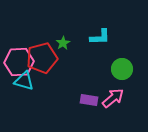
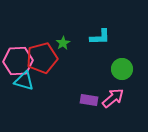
pink hexagon: moved 1 px left, 1 px up
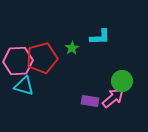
green star: moved 9 px right, 5 px down
green circle: moved 12 px down
cyan triangle: moved 5 px down
purple rectangle: moved 1 px right, 1 px down
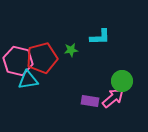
green star: moved 1 px left, 2 px down; rotated 24 degrees clockwise
pink hexagon: rotated 16 degrees clockwise
cyan triangle: moved 4 px right, 6 px up; rotated 25 degrees counterclockwise
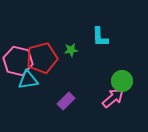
cyan L-shape: rotated 90 degrees clockwise
purple rectangle: moved 24 px left; rotated 54 degrees counterclockwise
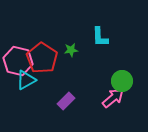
red pentagon: rotated 24 degrees counterclockwise
cyan triangle: moved 2 px left; rotated 20 degrees counterclockwise
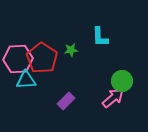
pink hexagon: moved 2 px up; rotated 16 degrees counterclockwise
cyan triangle: rotated 25 degrees clockwise
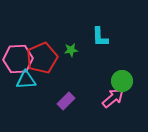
red pentagon: rotated 16 degrees clockwise
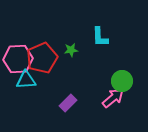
purple rectangle: moved 2 px right, 2 px down
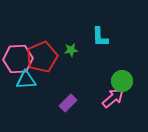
red pentagon: moved 1 px up
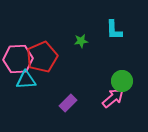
cyan L-shape: moved 14 px right, 7 px up
green star: moved 10 px right, 9 px up
